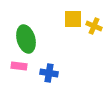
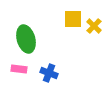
yellow cross: rotated 21 degrees clockwise
pink rectangle: moved 3 px down
blue cross: rotated 12 degrees clockwise
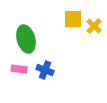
blue cross: moved 4 px left, 3 px up
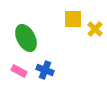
yellow cross: moved 1 px right, 3 px down
green ellipse: moved 1 px up; rotated 12 degrees counterclockwise
pink rectangle: moved 2 px down; rotated 21 degrees clockwise
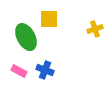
yellow square: moved 24 px left
yellow cross: rotated 28 degrees clockwise
green ellipse: moved 1 px up
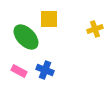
green ellipse: rotated 16 degrees counterclockwise
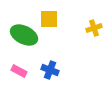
yellow cross: moved 1 px left, 1 px up
green ellipse: moved 2 px left, 2 px up; rotated 20 degrees counterclockwise
blue cross: moved 5 px right
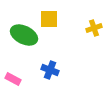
pink rectangle: moved 6 px left, 8 px down
